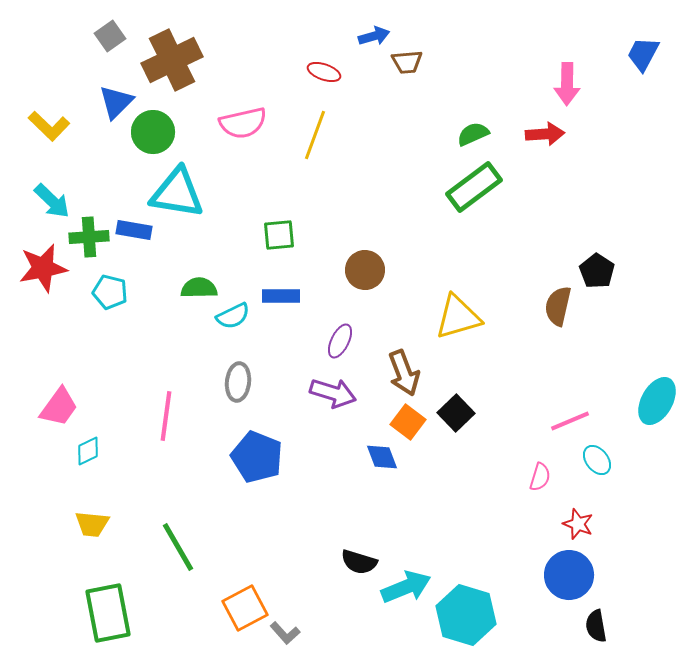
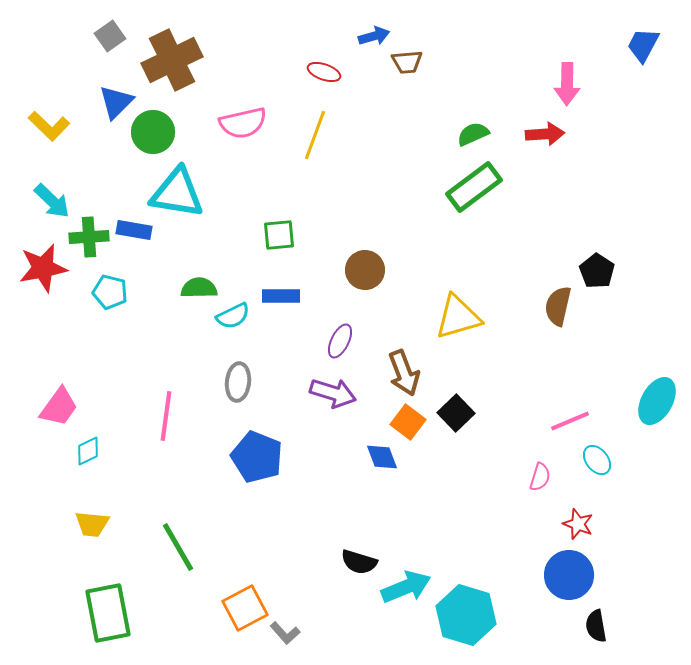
blue trapezoid at (643, 54): moved 9 px up
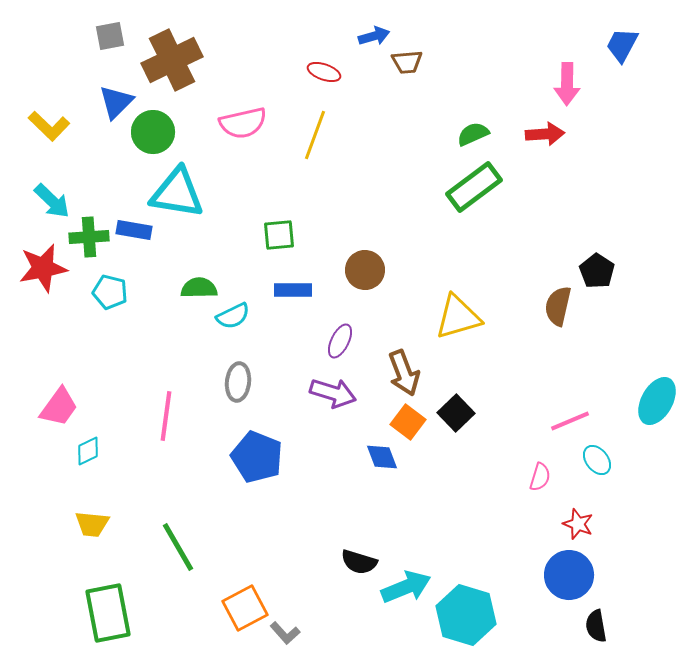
gray square at (110, 36): rotated 24 degrees clockwise
blue trapezoid at (643, 45): moved 21 px left
blue rectangle at (281, 296): moved 12 px right, 6 px up
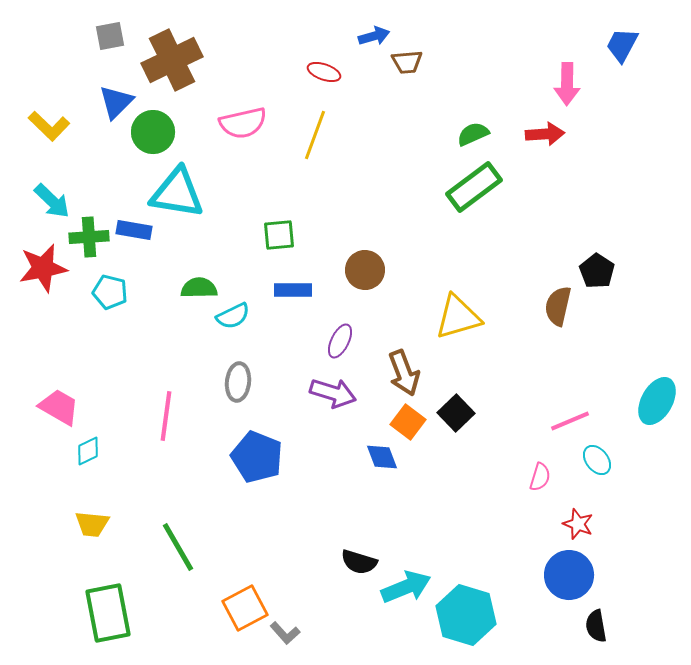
pink trapezoid at (59, 407): rotated 96 degrees counterclockwise
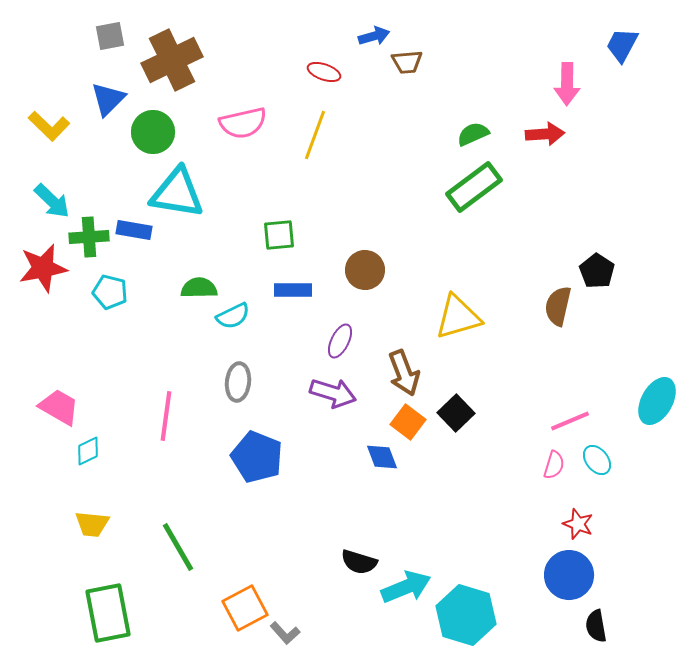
blue triangle at (116, 102): moved 8 px left, 3 px up
pink semicircle at (540, 477): moved 14 px right, 12 px up
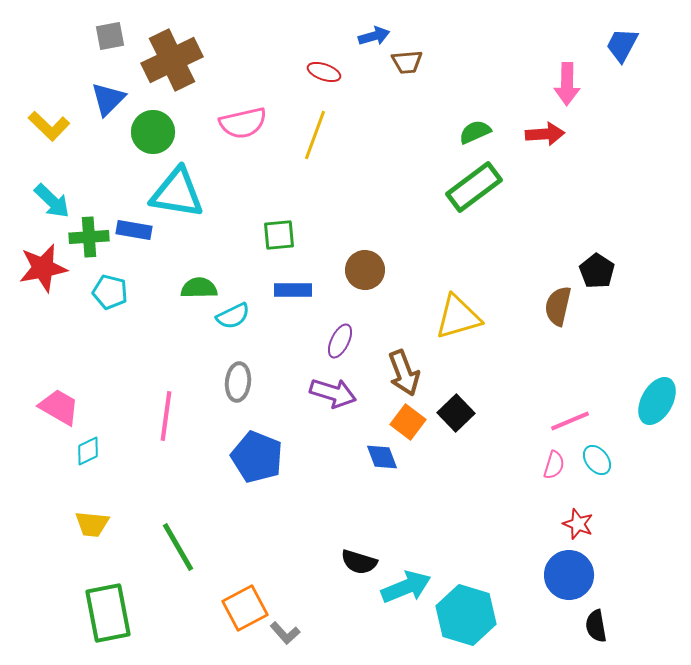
green semicircle at (473, 134): moved 2 px right, 2 px up
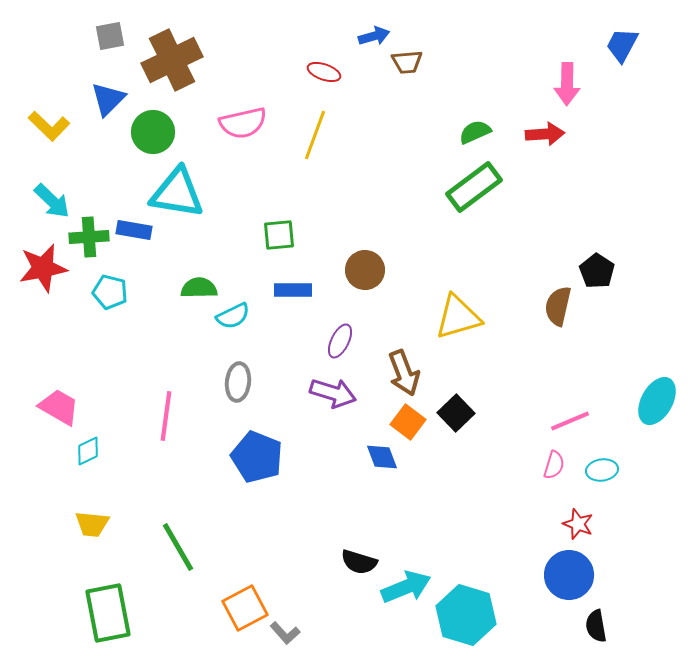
cyan ellipse at (597, 460): moved 5 px right, 10 px down; rotated 60 degrees counterclockwise
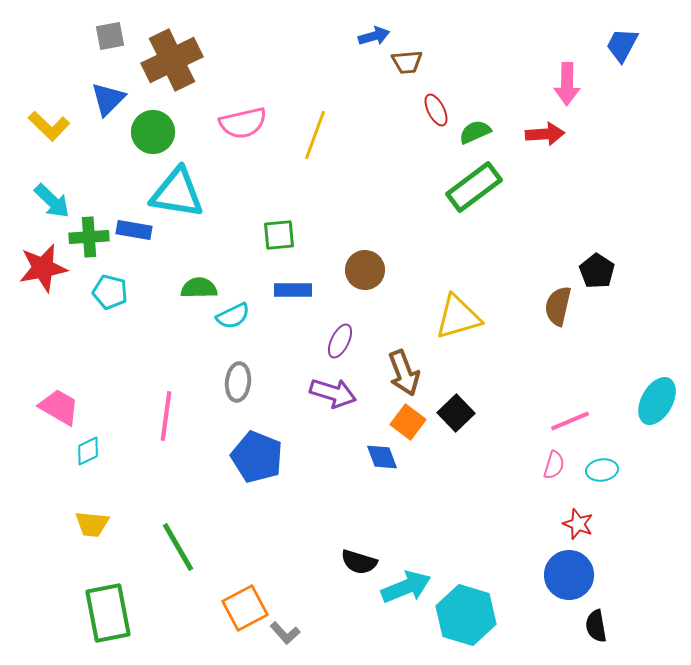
red ellipse at (324, 72): moved 112 px right, 38 px down; rotated 44 degrees clockwise
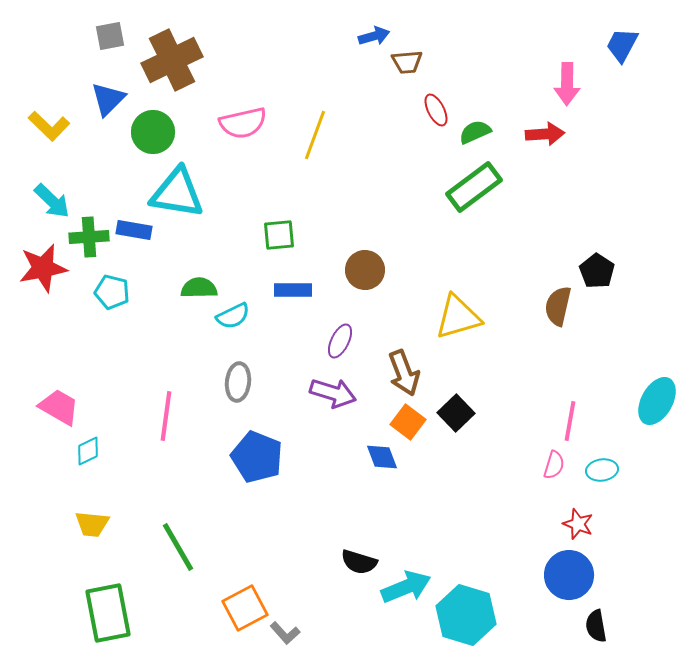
cyan pentagon at (110, 292): moved 2 px right
pink line at (570, 421): rotated 57 degrees counterclockwise
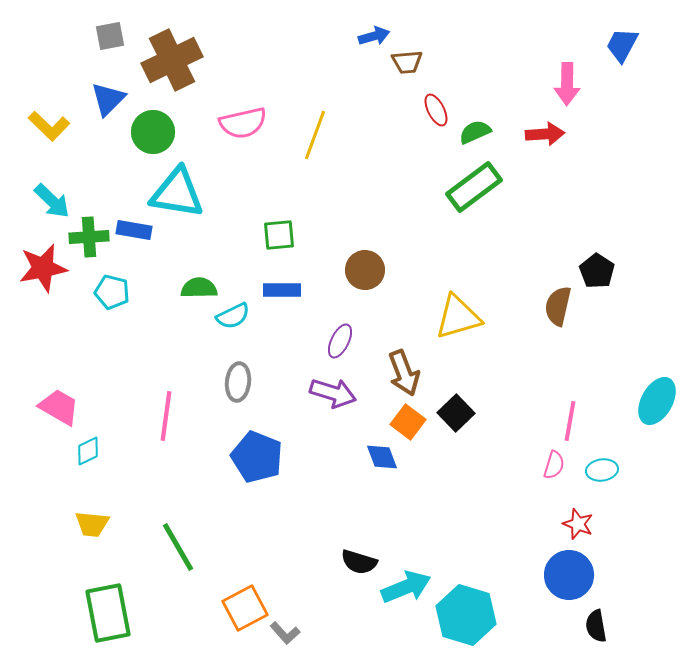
blue rectangle at (293, 290): moved 11 px left
